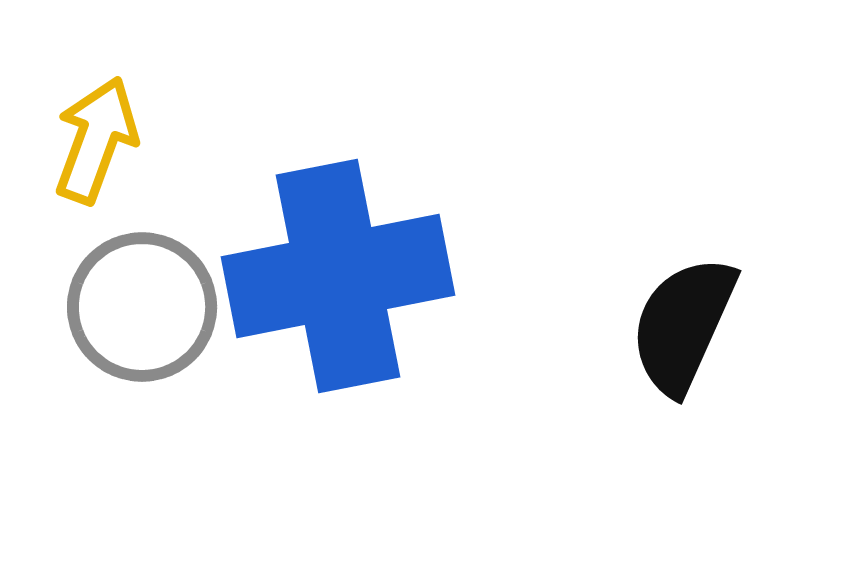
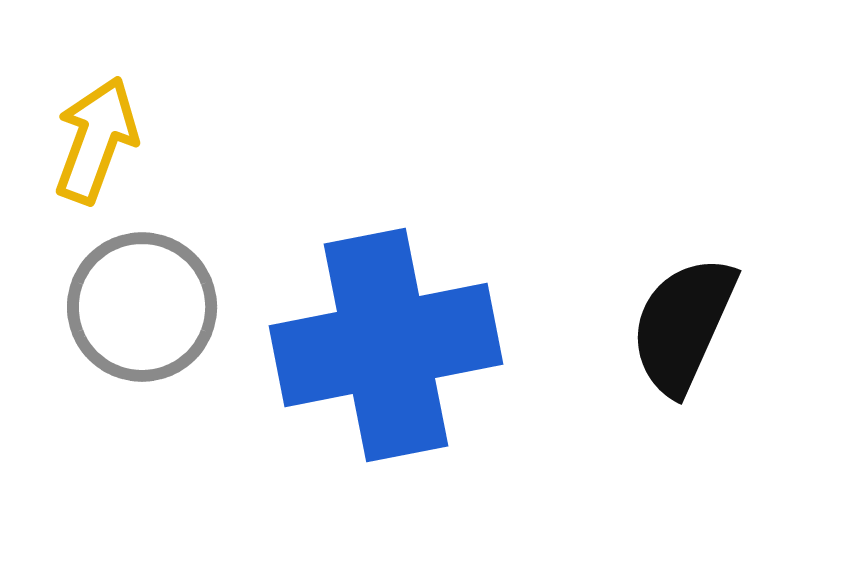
blue cross: moved 48 px right, 69 px down
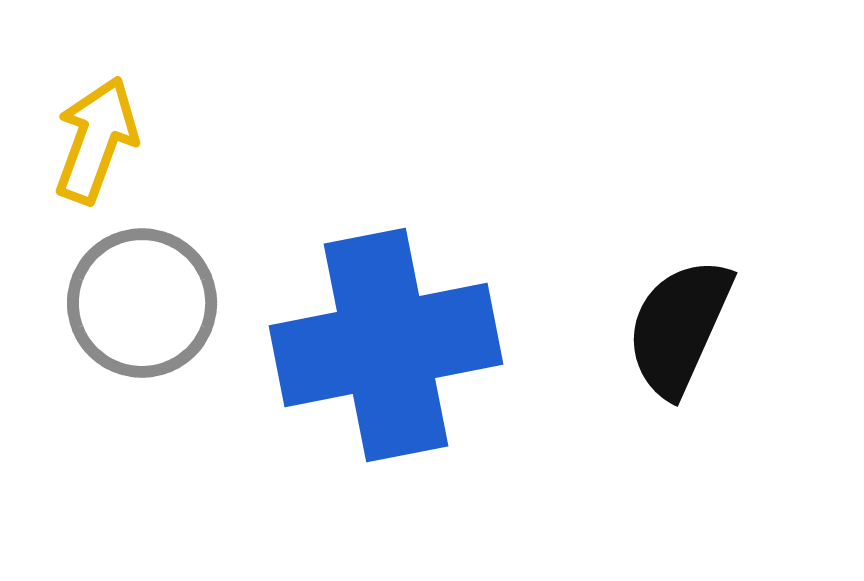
gray circle: moved 4 px up
black semicircle: moved 4 px left, 2 px down
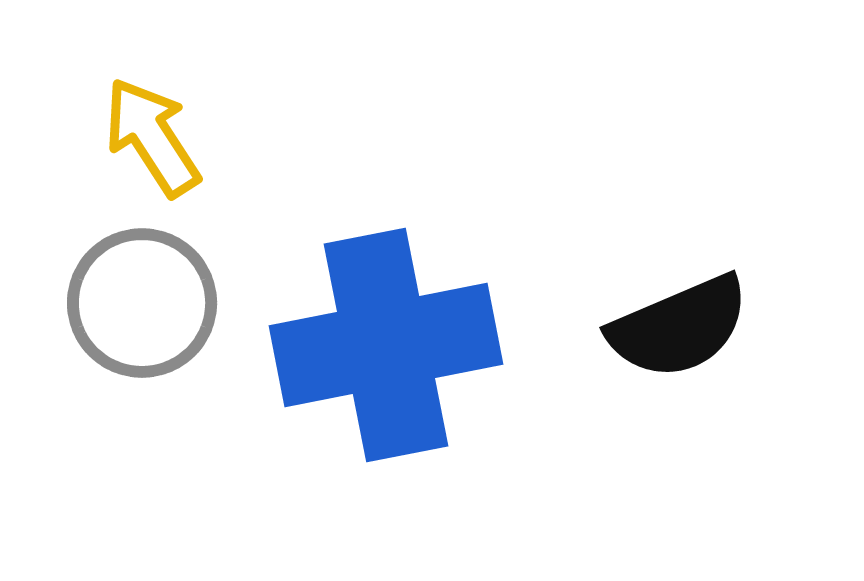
yellow arrow: moved 56 px right, 3 px up; rotated 53 degrees counterclockwise
black semicircle: rotated 137 degrees counterclockwise
